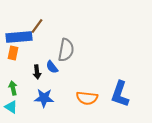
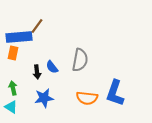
gray semicircle: moved 14 px right, 10 px down
blue L-shape: moved 5 px left, 1 px up
blue star: rotated 12 degrees counterclockwise
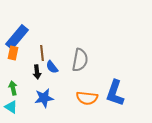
brown line: moved 5 px right, 27 px down; rotated 42 degrees counterclockwise
blue rectangle: moved 2 px left; rotated 45 degrees counterclockwise
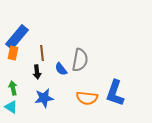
blue semicircle: moved 9 px right, 2 px down
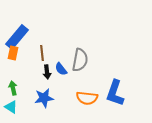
black arrow: moved 10 px right
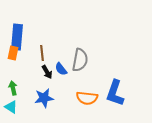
blue rectangle: rotated 35 degrees counterclockwise
black arrow: rotated 24 degrees counterclockwise
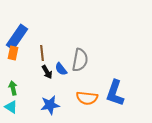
blue rectangle: rotated 30 degrees clockwise
blue star: moved 6 px right, 7 px down
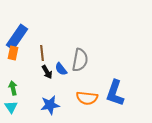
cyan triangle: rotated 24 degrees clockwise
